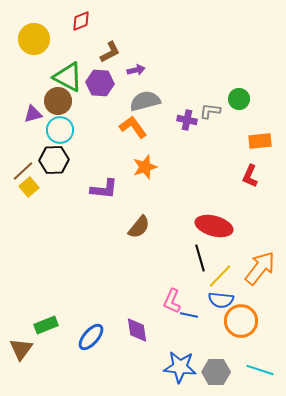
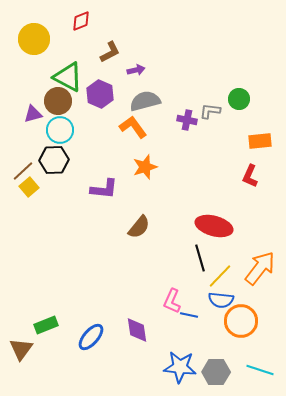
purple hexagon: moved 11 px down; rotated 20 degrees clockwise
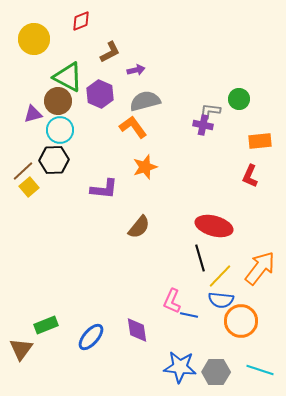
purple cross: moved 16 px right, 5 px down
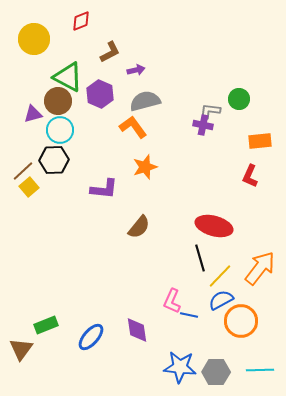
blue semicircle: rotated 145 degrees clockwise
cyan line: rotated 20 degrees counterclockwise
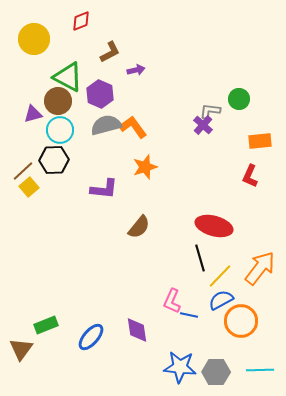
gray semicircle: moved 39 px left, 24 px down
purple cross: rotated 30 degrees clockwise
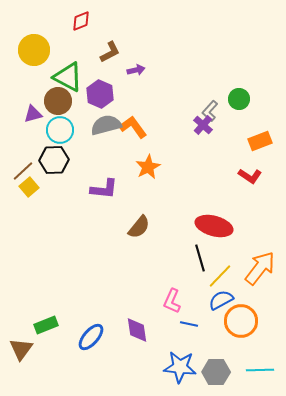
yellow circle: moved 11 px down
gray L-shape: rotated 55 degrees counterclockwise
orange rectangle: rotated 15 degrees counterclockwise
orange star: moved 3 px right; rotated 10 degrees counterclockwise
red L-shape: rotated 80 degrees counterclockwise
blue line: moved 9 px down
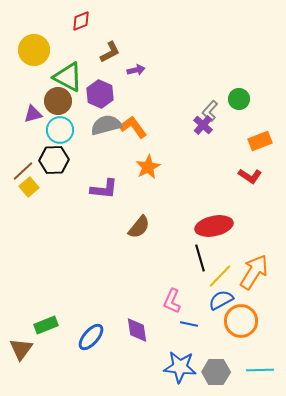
red ellipse: rotated 27 degrees counterclockwise
orange arrow: moved 6 px left, 4 px down; rotated 6 degrees counterclockwise
